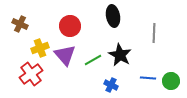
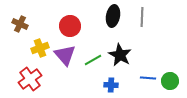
black ellipse: rotated 20 degrees clockwise
gray line: moved 12 px left, 16 px up
red cross: moved 1 px left, 5 px down
green circle: moved 1 px left
blue cross: rotated 24 degrees counterclockwise
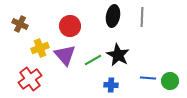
black star: moved 2 px left
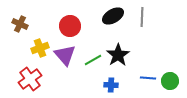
black ellipse: rotated 50 degrees clockwise
black star: rotated 10 degrees clockwise
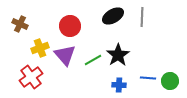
red cross: moved 1 px right, 2 px up
blue cross: moved 8 px right
